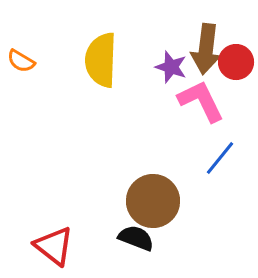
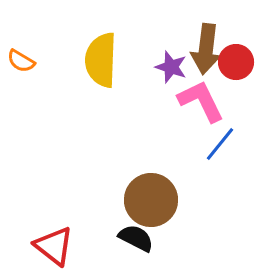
blue line: moved 14 px up
brown circle: moved 2 px left, 1 px up
black semicircle: rotated 6 degrees clockwise
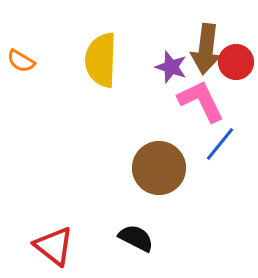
brown circle: moved 8 px right, 32 px up
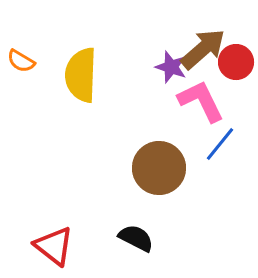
brown arrow: moved 3 px left; rotated 138 degrees counterclockwise
yellow semicircle: moved 20 px left, 15 px down
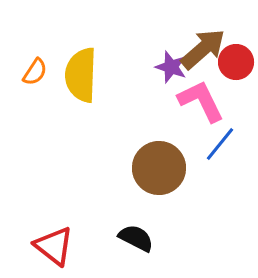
orange semicircle: moved 14 px right, 11 px down; rotated 88 degrees counterclockwise
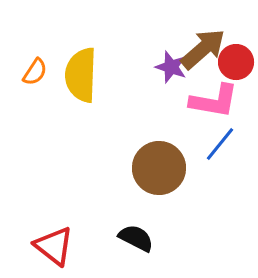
pink L-shape: moved 13 px right; rotated 126 degrees clockwise
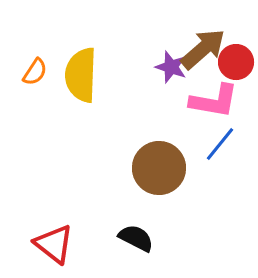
red triangle: moved 2 px up
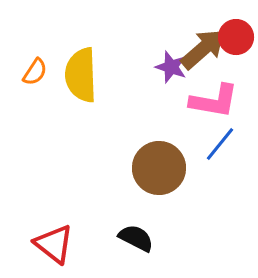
red circle: moved 25 px up
yellow semicircle: rotated 4 degrees counterclockwise
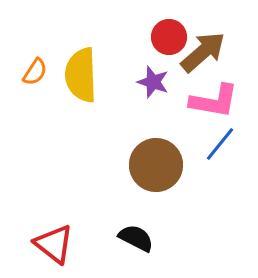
red circle: moved 67 px left
brown arrow: moved 3 px down
purple star: moved 18 px left, 15 px down
brown circle: moved 3 px left, 3 px up
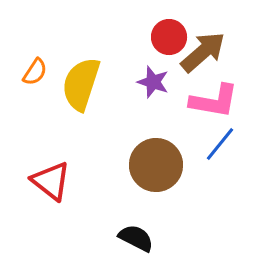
yellow semicircle: moved 9 px down; rotated 20 degrees clockwise
red triangle: moved 3 px left, 63 px up
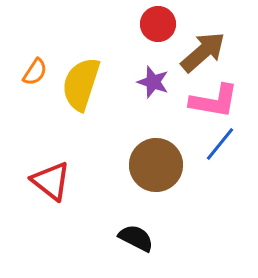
red circle: moved 11 px left, 13 px up
